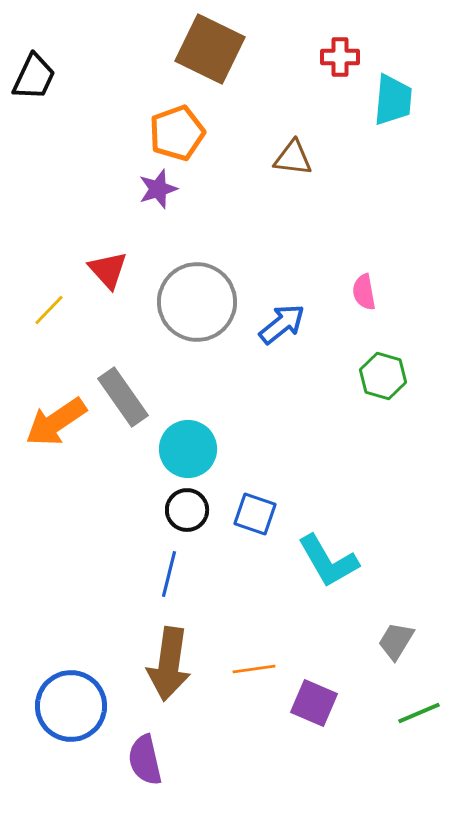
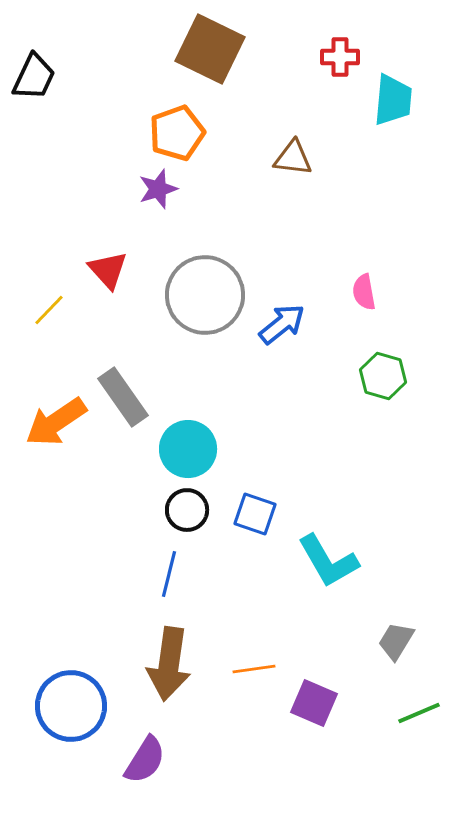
gray circle: moved 8 px right, 7 px up
purple semicircle: rotated 135 degrees counterclockwise
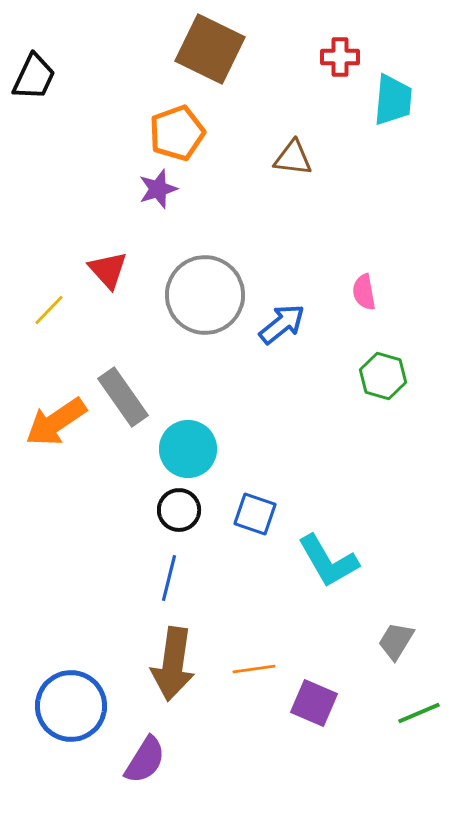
black circle: moved 8 px left
blue line: moved 4 px down
brown arrow: moved 4 px right
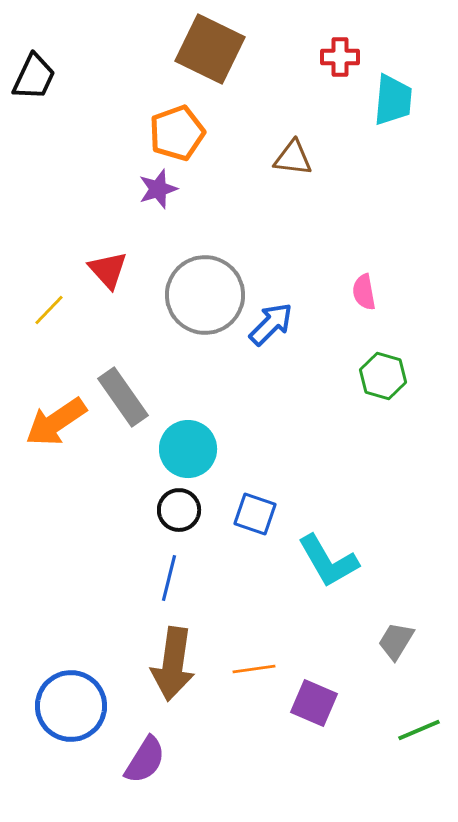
blue arrow: moved 11 px left; rotated 6 degrees counterclockwise
green line: moved 17 px down
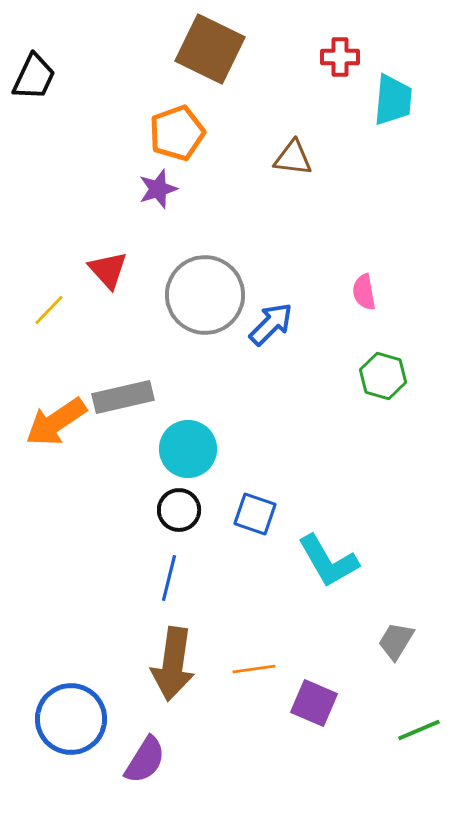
gray rectangle: rotated 68 degrees counterclockwise
blue circle: moved 13 px down
